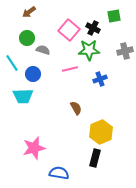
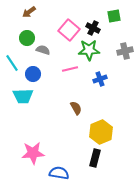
pink star: moved 1 px left, 5 px down; rotated 10 degrees clockwise
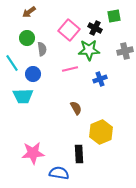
black cross: moved 2 px right
gray semicircle: moved 1 px left, 1 px up; rotated 64 degrees clockwise
black rectangle: moved 16 px left, 4 px up; rotated 18 degrees counterclockwise
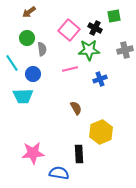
gray cross: moved 1 px up
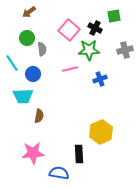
brown semicircle: moved 37 px left, 8 px down; rotated 40 degrees clockwise
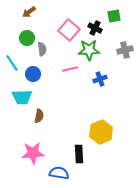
cyan trapezoid: moved 1 px left, 1 px down
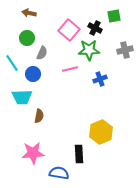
brown arrow: moved 1 px down; rotated 48 degrees clockwise
gray semicircle: moved 4 px down; rotated 32 degrees clockwise
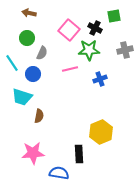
cyan trapezoid: rotated 20 degrees clockwise
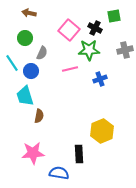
green circle: moved 2 px left
blue circle: moved 2 px left, 3 px up
cyan trapezoid: moved 3 px right, 1 px up; rotated 55 degrees clockwise
yellow hexagon: moved 1 px right, 1 px up
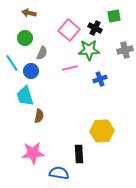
pink line: moved 1 px up
yellow hexagon: rotated 20 degrees clockwise
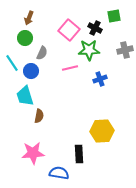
brown arrow: moved 5 px down; rotated 80 degrees counterclockwise
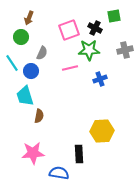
pink square: rotated 30 degrees clockwise
green circle: moved 4 px left, 1 px up
